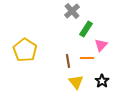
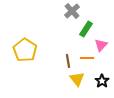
yellow triangle: moved 1 px right, 3 px up
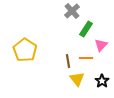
orange line: moved 1 px left
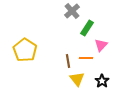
green rectangle: moved 1 px right, 1 px up
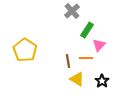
green rectangle: moved 2 px down
pink triangle: moved 2 px left
yellow triangle: rotated 21 degrees counterclockwise
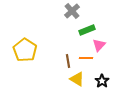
green rectangle: rotated 35 degrees clockwise
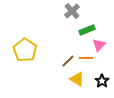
brown line: rotated 56 degrees clockwise
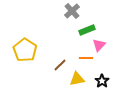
brown line: moved 8 px left, 4 px down
yellow triangle: rotated 42 degrees counterclockwise
